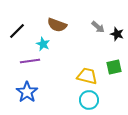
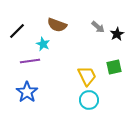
black star: rotated 24 degrees clockwise
yellow trapezoid: rotated 50 degrees clockwise
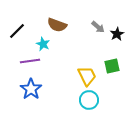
green square: moved 2 px left, 1 px up
blue star: moved 4 px right, 3 px up
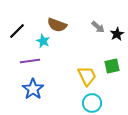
cyan star: moved 3 px up
blue star: moved 2 px right
cyan circle: moved 3 px right, 3 px down
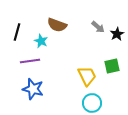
black line: moved 1 px down; rotated 30 degrees counterclockwise
cyan star: moved 2 px left
blue star: rotated 20 degrees counterclockwise
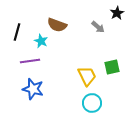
black star: moved 21 px up
green square: moved 1 px down
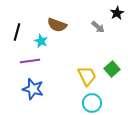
green square: moved 2 px down; rotated 28 degrees counterclockwise
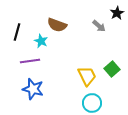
gray arrow: moved 1 px right, 1 px up
